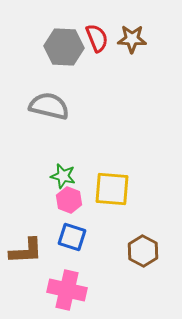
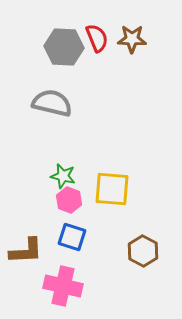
gray semicircle: moved 3 px right, 3 px up
pink cross: moved 4 px left, 4 px up
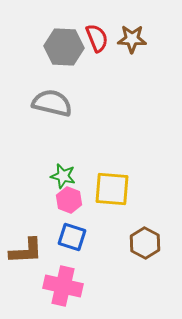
brown hexagon: moved 2 px right, 8 px up
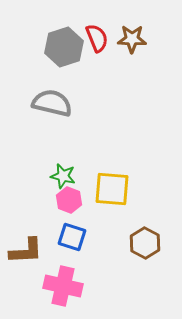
gray hexagon: rotated 21 degrees counterclockwise
